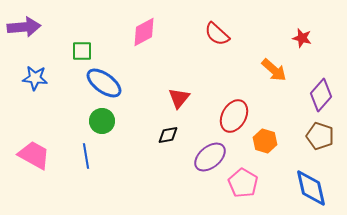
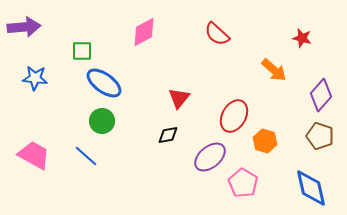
blue line: rotated 40 degrees counterclockwise
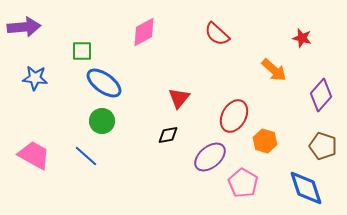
brown pentagon: moved 3 px right, 10 px down
blue diamond: moved 5 px left; rotated 6 degrees counterclockwise
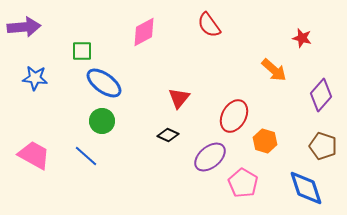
red semicircle: moved 8 px left, 9 px up; rotated 12 degrees clockwise
black diamond: rotated 35 degrees clockwise
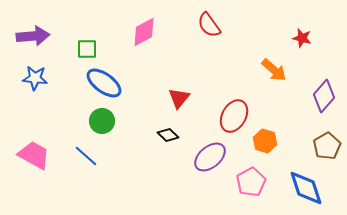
purple arrow: moved 9 px right, 9 px down
green square: moved 5 px right, 2 px up
purple diamond: moved 3 px right, 1 px down
black diamond: rotated 20 degrees clockwise
brown pentagon: moved 4 px right; rotated 24 degrees clockwise
pink pentagon: moved 8 px right, 1 px up; rotated 12 degrees clockwise
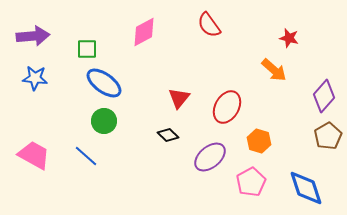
red star: moved 13 px left
red ellipse: moved 7 px left, 9 px up
green circle: moved 2 px right
orange hexagon: moved 6 px left
brown pentagon: moved 1 px right, 10 px up
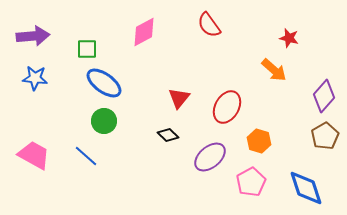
brown pentagon: moved 3 px left
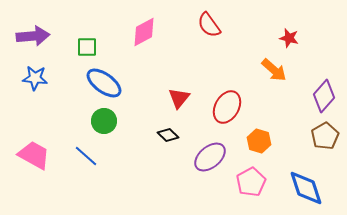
green square: moved 2 px up
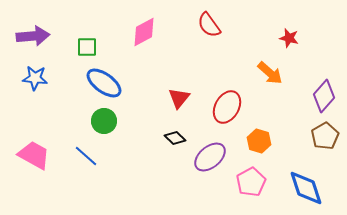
orange arrow: moved 4 px left, 3 px down
black diamond: moved 7 px right, 3 px down
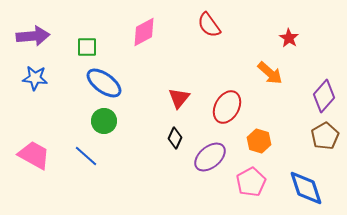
red star: rotated 18 degrees clockwise
black diamond: rotated 70 degrees clockwise
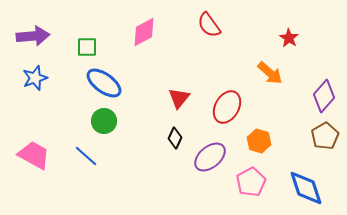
blue star: rotated 25 degrees counterclockwise
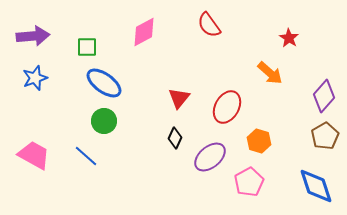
pink pentagon: moved 2 px left
blue diamond: moved 10 px right, 2 px up
